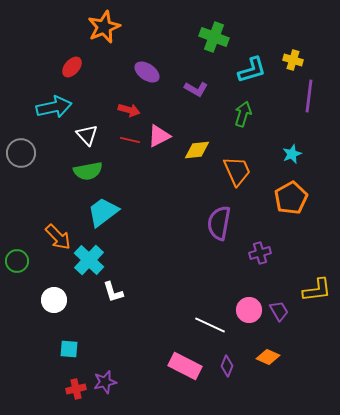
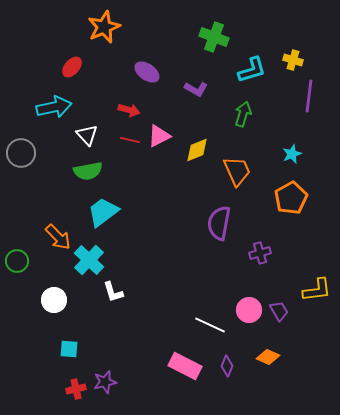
yellow diamond: rotated 16 degrees counterclockwise
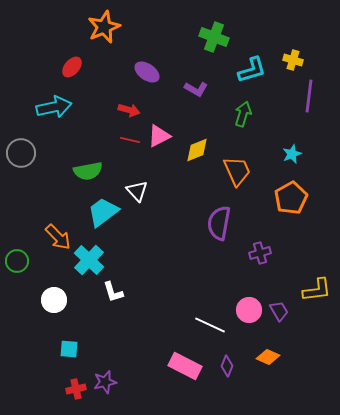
white triangle: moved 50 px right, 56 px down
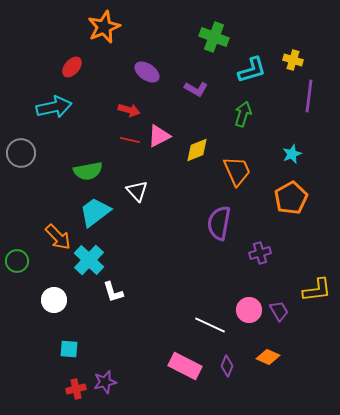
cyan trapezoid: moved 8 px left
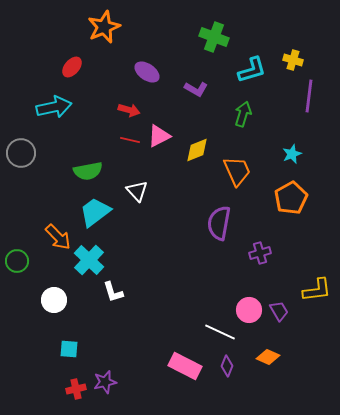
white line: moved 10 px right, 7 px down
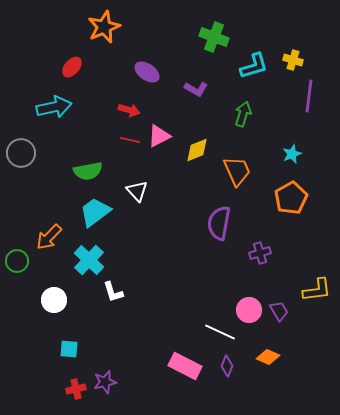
cyan L-shape: moved 2 px right, 4 px up
orange arrow: moved 9 px left; rotated 88 degrees clockwise
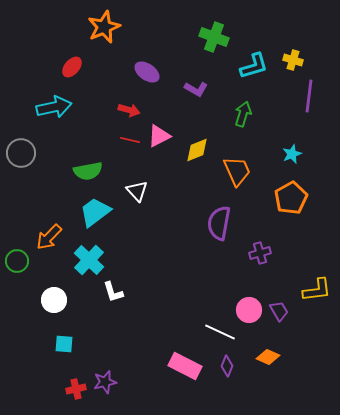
cyan square: moved 5 px left, 5 px up
